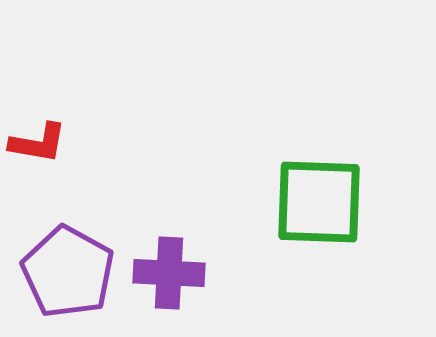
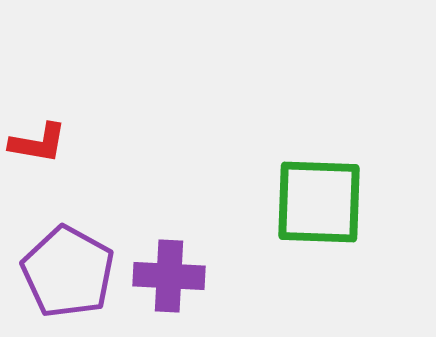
purple cross: moved 3 px down
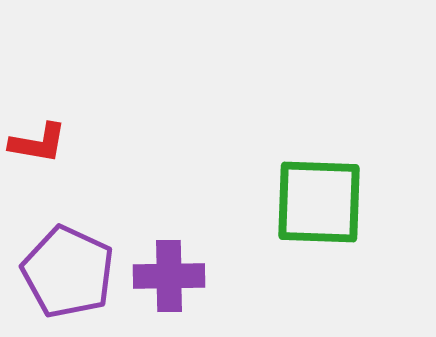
purple pentagon: rotated 4 degrees counterclockwise
purple cross: rotated 4 degrees counterclockwise
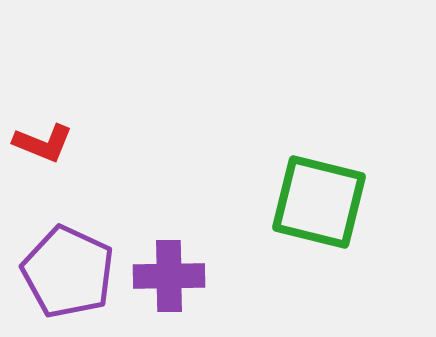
red L-shape: moved 5 px right; rotated 12 degrees clockwise
green square: rotated 12 degrees clockwise
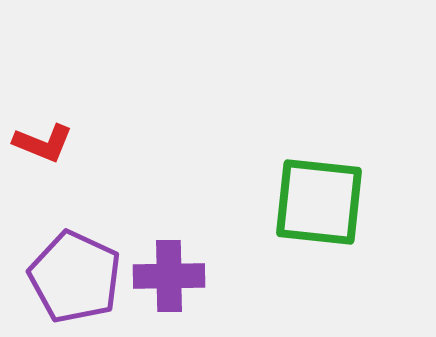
green square: rotated 8 degrees counterclockwise
purple pentagon: moved 7 px right, 5 px down
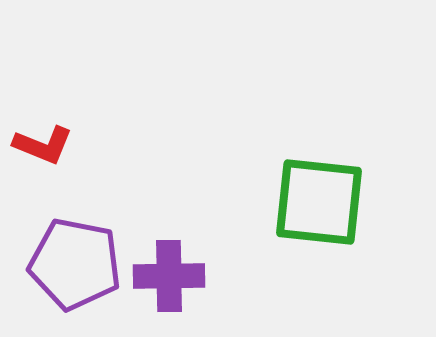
red L-shape: moved 2 px down
purple pentagon: moved 13 px up; rotated 14 degrees counterclockwise
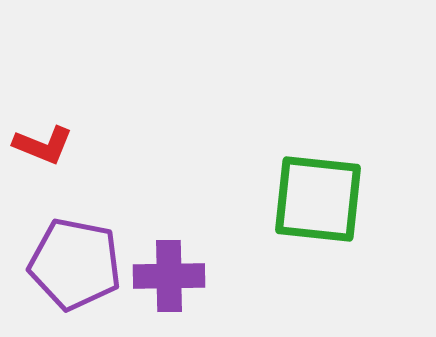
green square: moved 1 px left, 3 px up
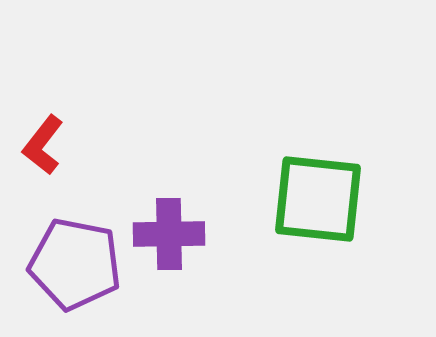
red L-shape: rotated 106 degrees clockwise
purple cross: moved 42 px up
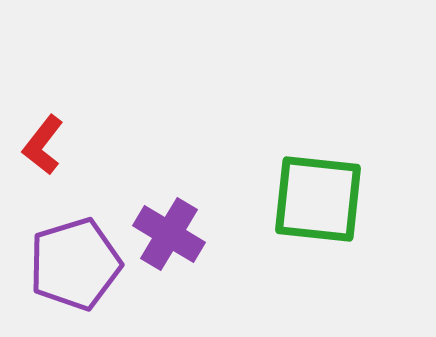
purple cross: rotated 32 degrees clockwise
purple pentagon: rotated 28 degrees counterclockwise
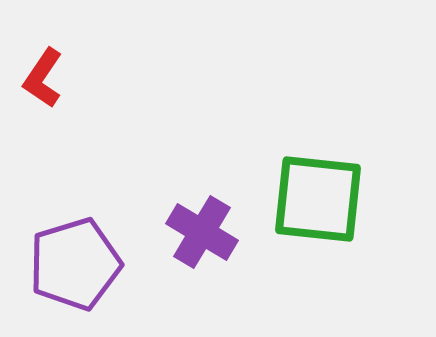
red L-shape: moved 67 px up; rotated 4 degrees counterclockwise
purple cross: moved 33 px right, 2 px up
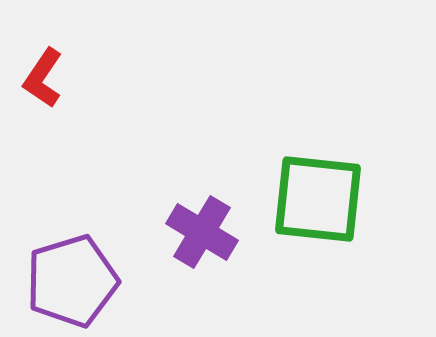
purple pentagon: moved 3 px left, 17 px down
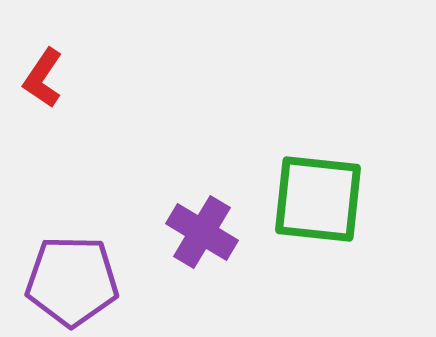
purple pentagon: rotated 18 degrees clockwise
